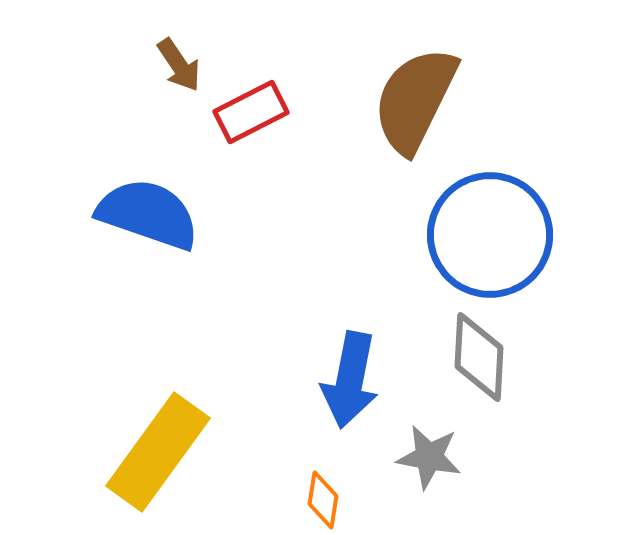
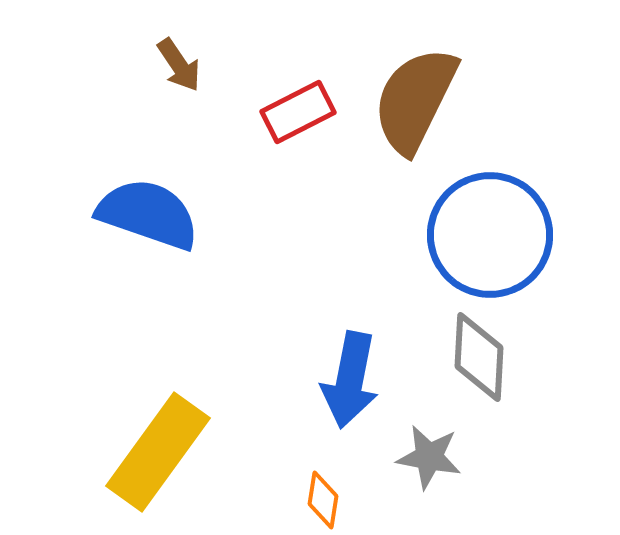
red rectangle: moved 47 px right
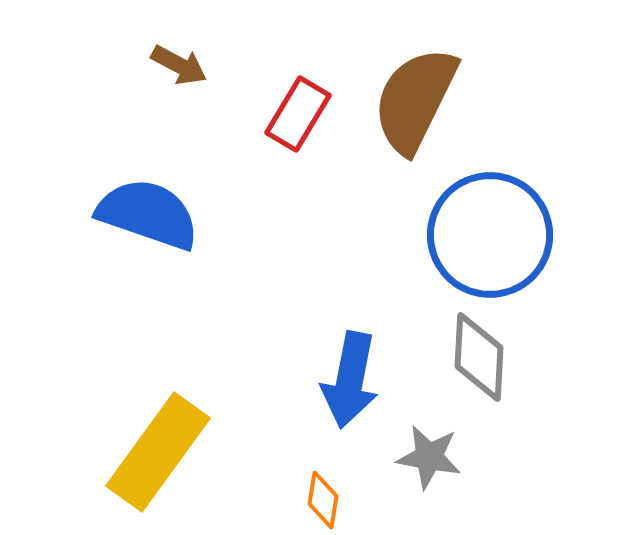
brown arrow: rotated 28 degrees counterclockwise
red rectangle: moved 2 px down; rotated 32 degrees counterclockwise
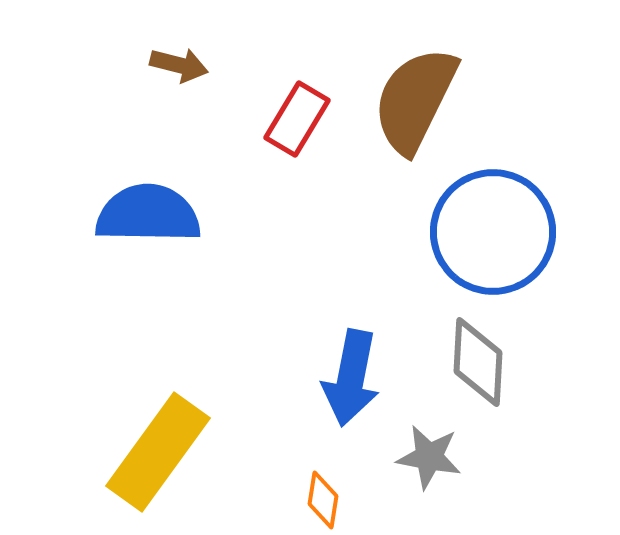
brown arrow: rotated 14 degrees counterclockwise
red rectangle: moved 1 px left, 5 px down
blue semicircle: rotated 18 degrees counterclockwise
blue circle: moved 3 px right, 3 px up
gray diamond: moved 1 px left, 5 px down
blue arrow: moved 1 px right, 2 px up
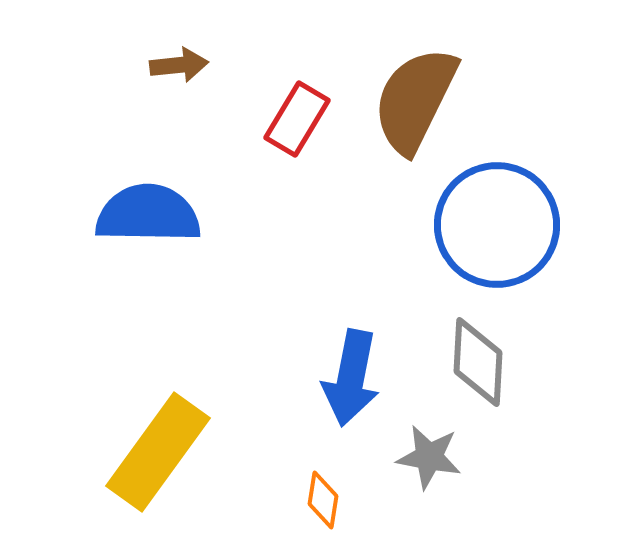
brown arrow: rotated 20 degrees counterclockwise
blue circle: moved 4 px right, 7 px up
